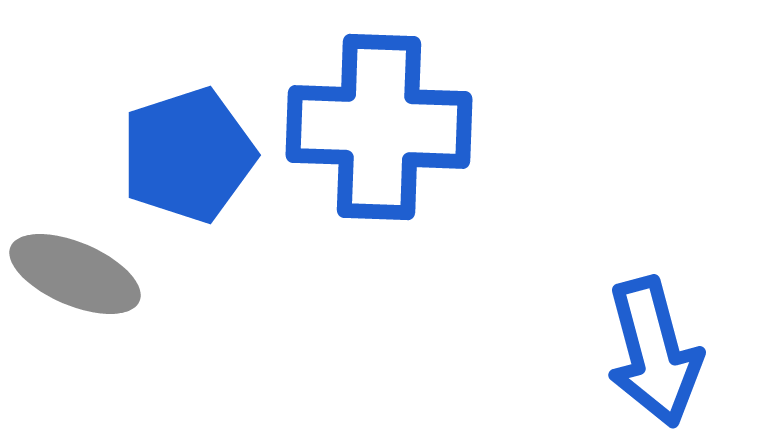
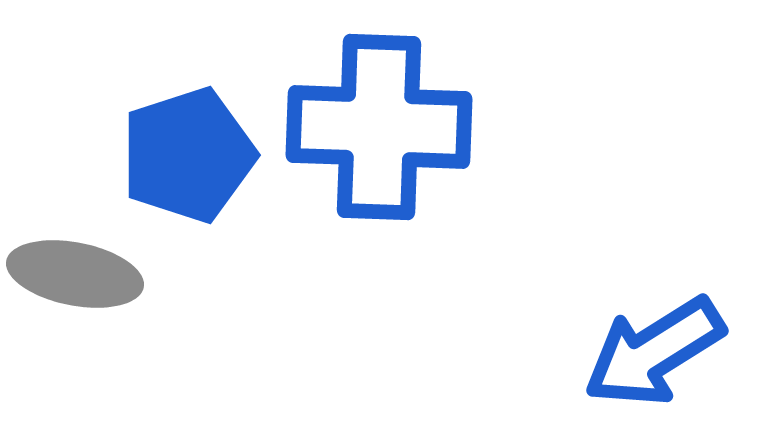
gray ellipse: rotated 12 degrees counterclockwise
blue arrow: rotated 73 degrees clockwise
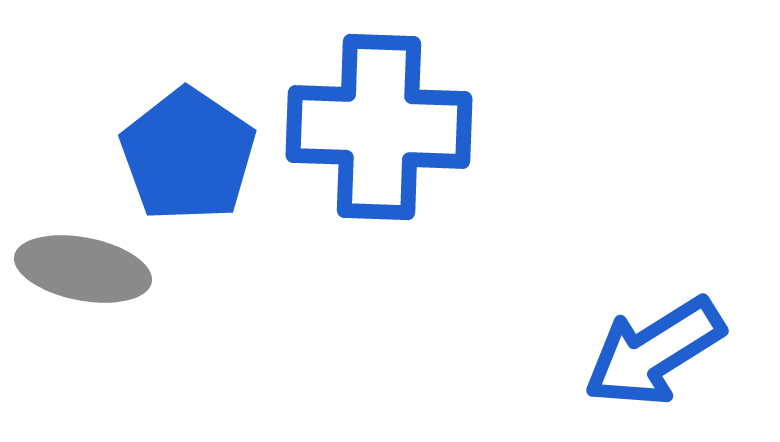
blue pentagon: rotated 20 degrees counterclockwise
gray ellipse: moved 8 px right, 5 px up
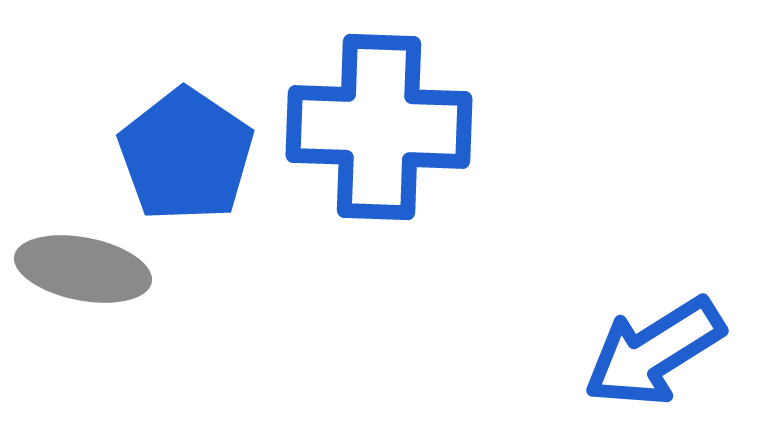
blue pentagon: moved 2 px left
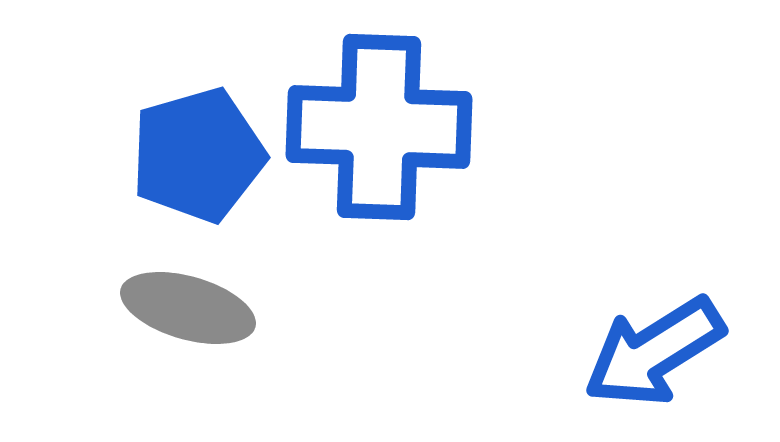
blue pentagon: moved 12 px right; rotated 22 degrees clockwise
gray ellipse: moved 105 px right, 39 px down; rotated 5 degrees clockwise
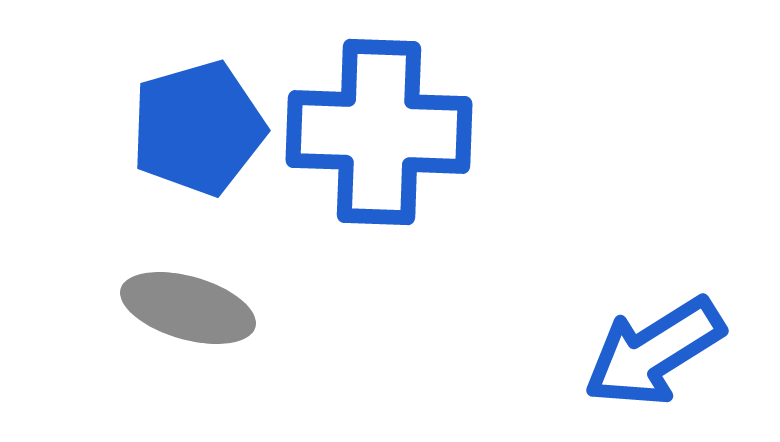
blue cross: moved 5 px down
blue pentagon: moved 27 px up
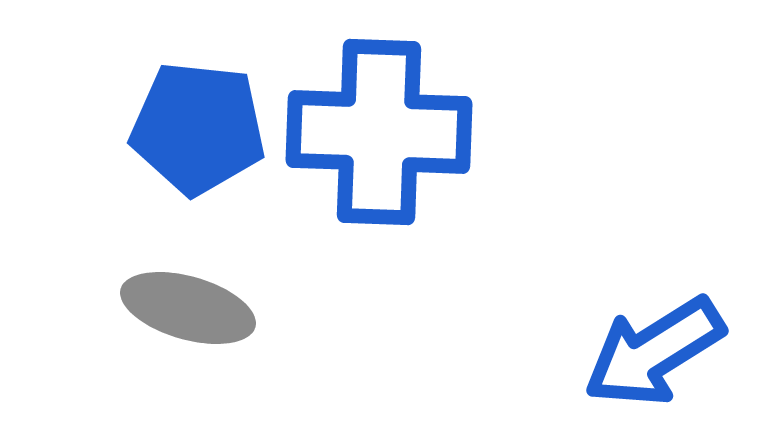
blue pentagon: rotated 22 degrees clockwise
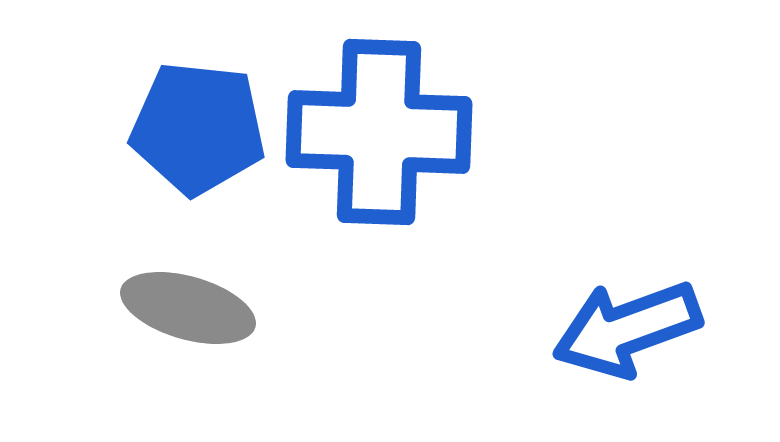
blue arrow: moved 27 px left, 23 px up; rotated 12 degrees clockwise
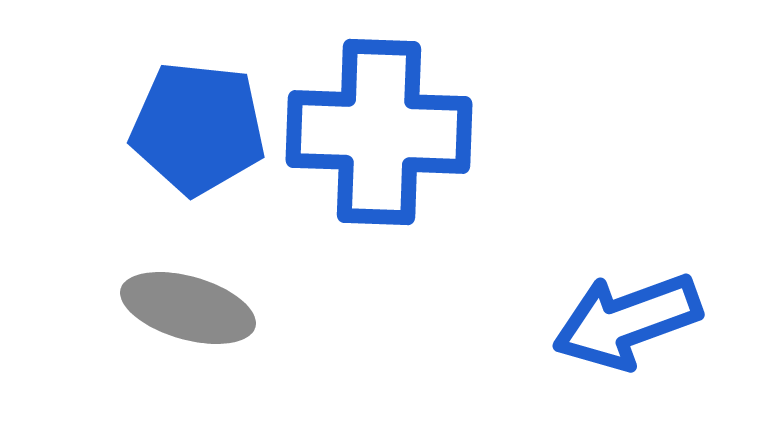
blue arrow: moved 8 px up
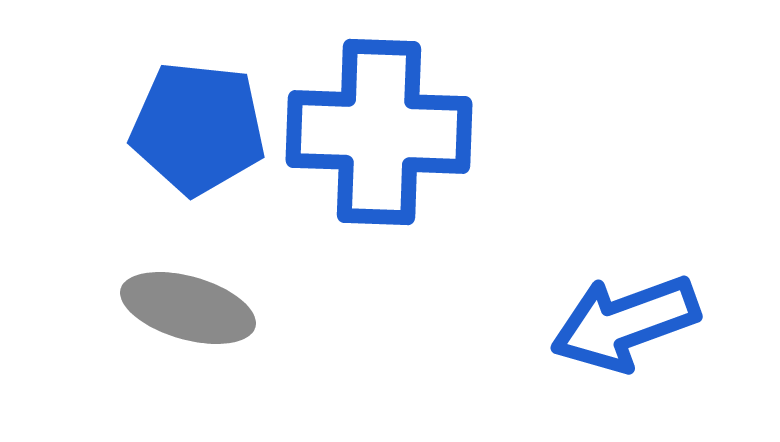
blue arrow: moved 2 px left, 2 px down
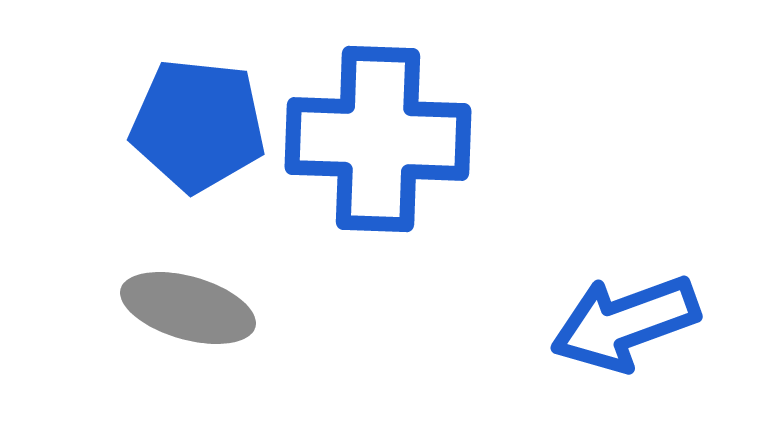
blue pentagon: moved 3 px up
blue cross: moved 1 px left, 7 px down
